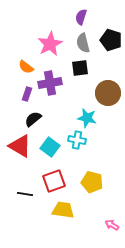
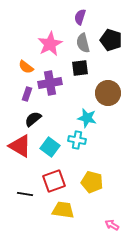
purple semicircle: moved 1 px left
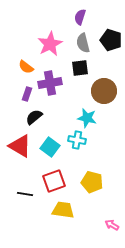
brown circle: moved 4 px left, 2 px up
black semicircle: moved 1 px right, 2 px up
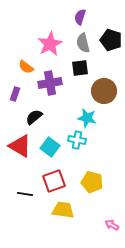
purple rectangle: moved 12 px left
